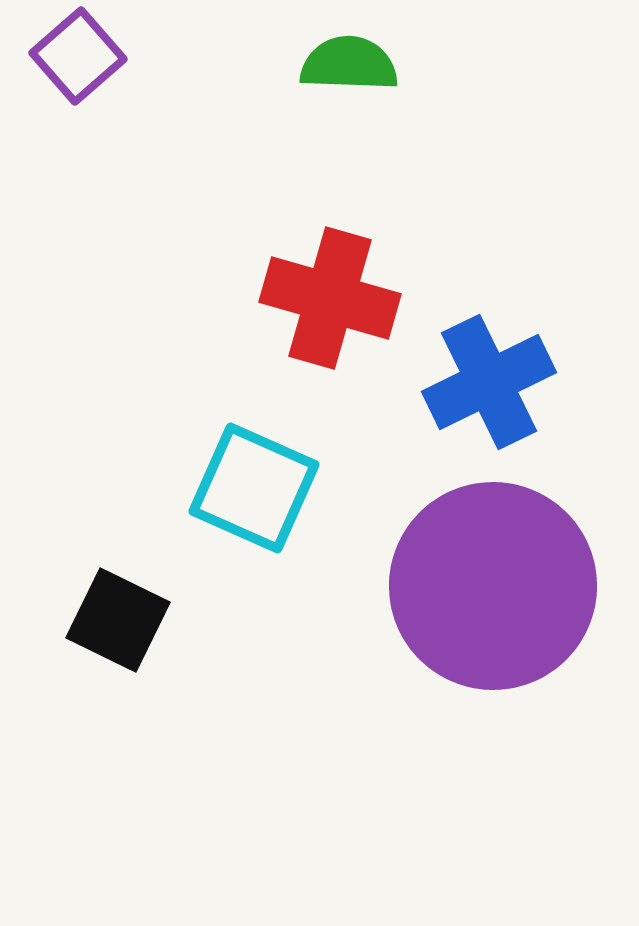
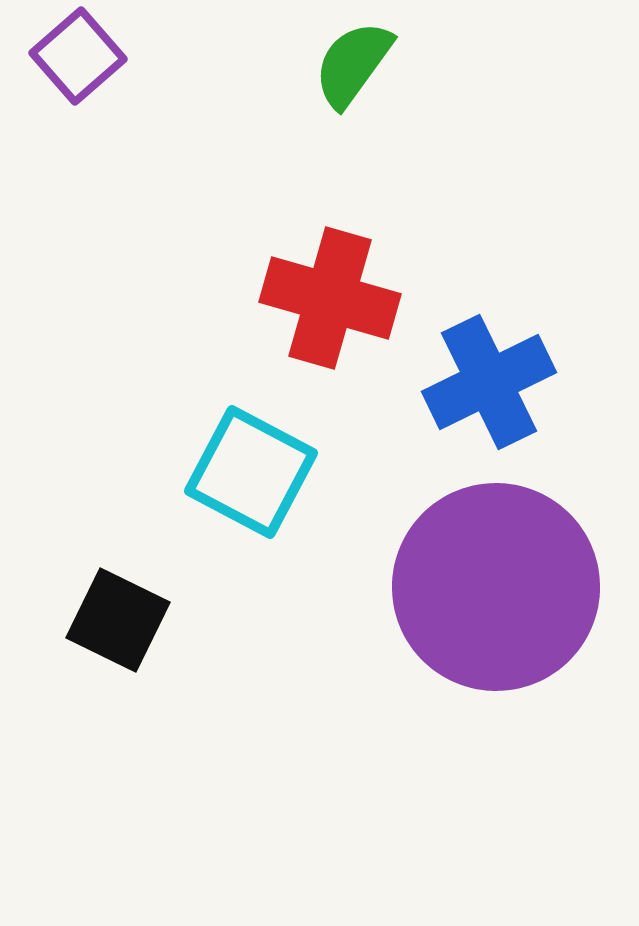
green semicircle: moved 4 px right; rotated 56 degrees counterclockwise
cyan square: moved 3 px left, 16 px up; rotated 4 degrees clockwise
purple circle: moved 3 px right, 1 px down
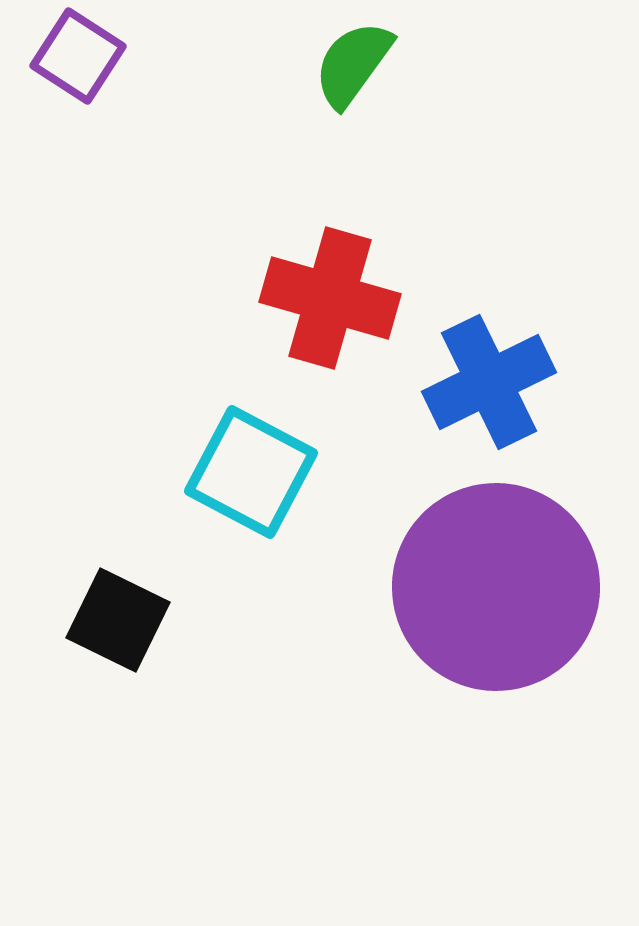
purple square: rotated 16 degrees counterclockwise
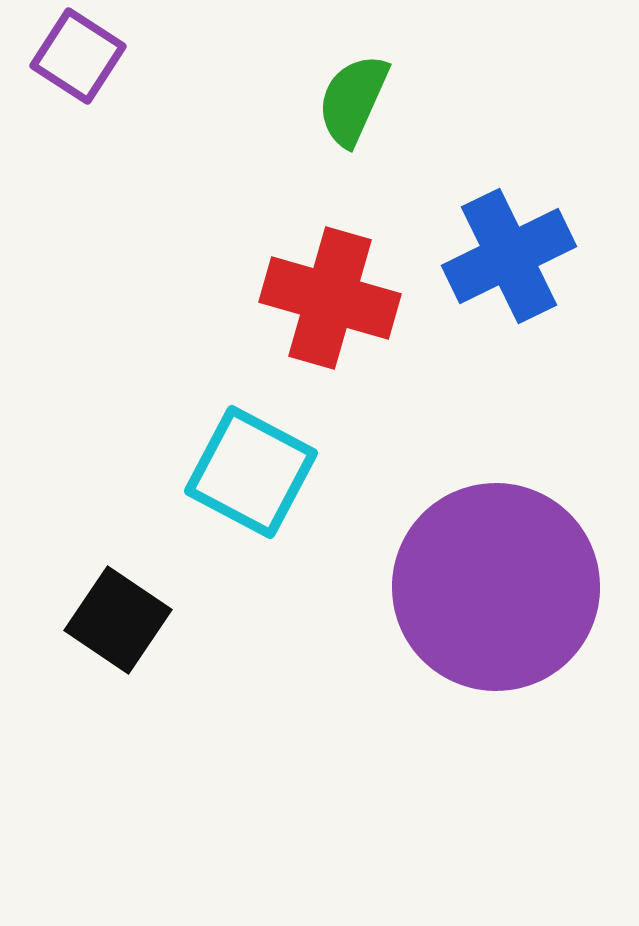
green semicircle: moved 36 px down; rotated 12 degrees counterclockwise
blue cross: moved 20 px right, 126 px up
black square: rotated 8 degrees clockwise
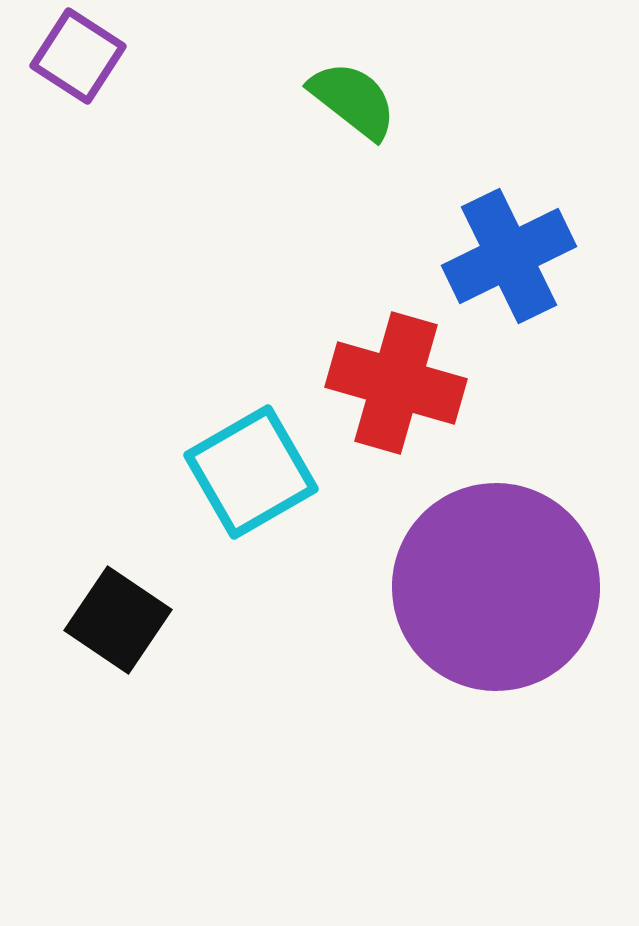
green semicircle: rotated 104 degrees clockwise
red cross: moved 66 px right, 85 px down
cyan square: rotated 32 degrees clockwise
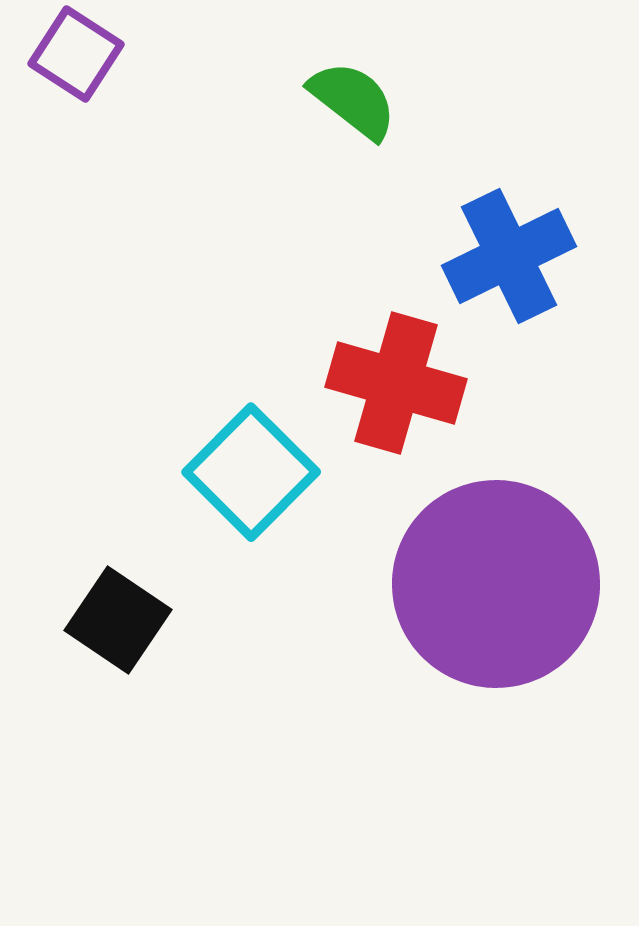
purple square: moved 2 px left, 2 px up
cyan square: rotated 15 degrees counterclockwise
purple circle: moved 3 px up
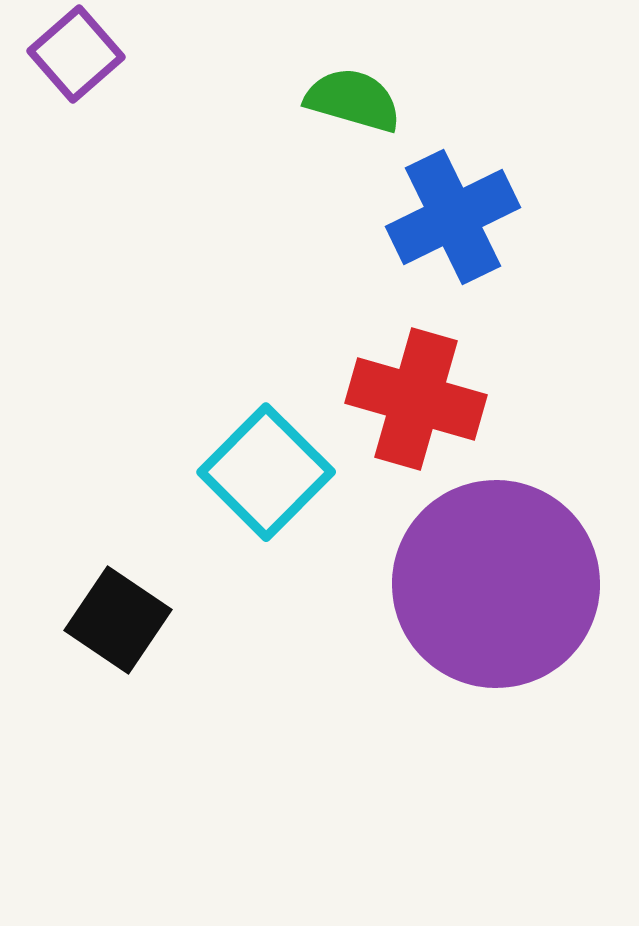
purple square: rotated 16 degrees clockwise
green semicircle: rotated 22 degrees counterclockwise
blue cross: moved 56 px left, 39 px up
red cross: moved 20 px right, 16 px down
cyan square: moved 15 px right
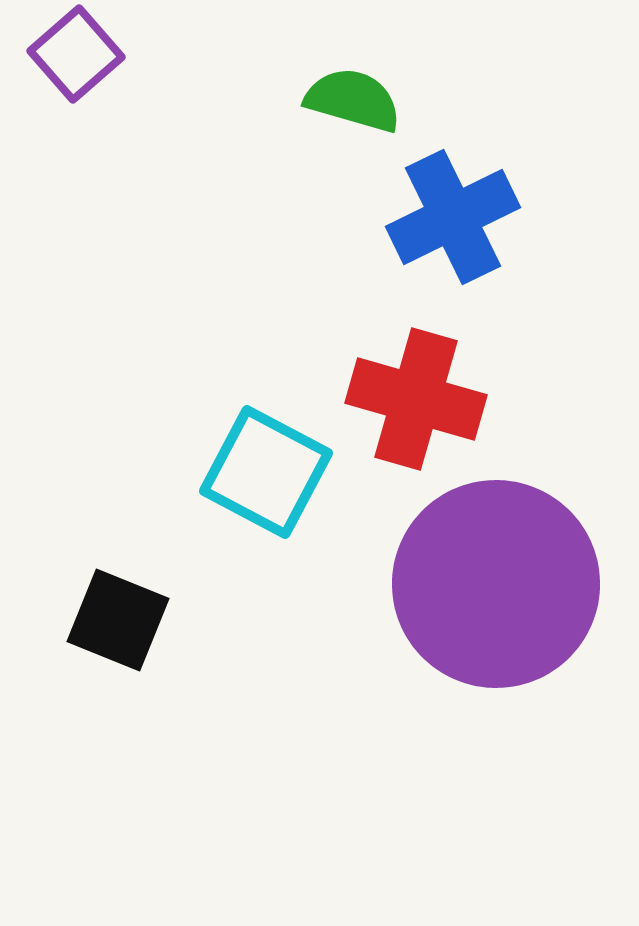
cyan square: rotated 17 degrees counterclockwise
black square: rotated 12 degrees counterclockwise
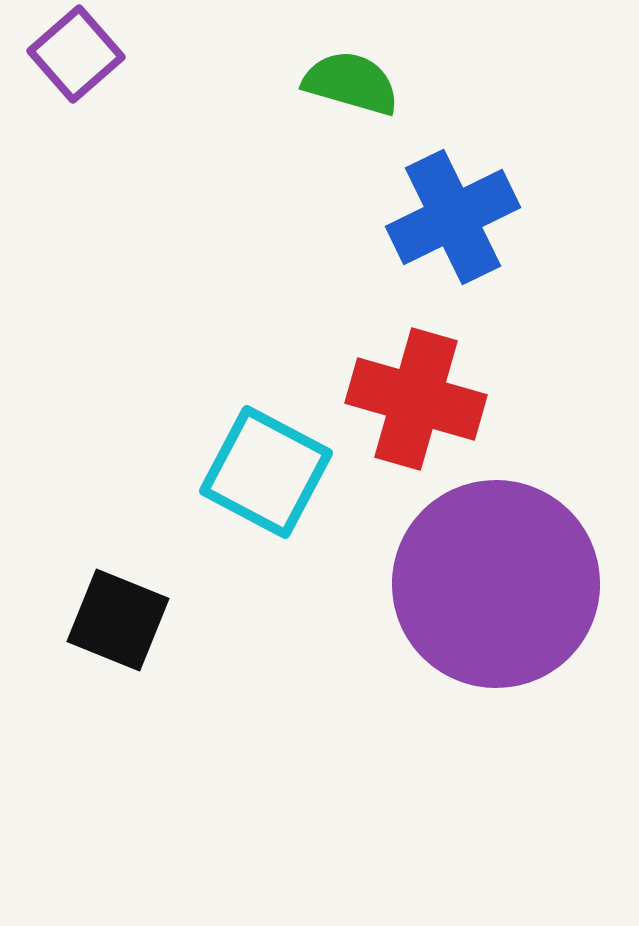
green semicircle: moved 2 px left, 17 px up
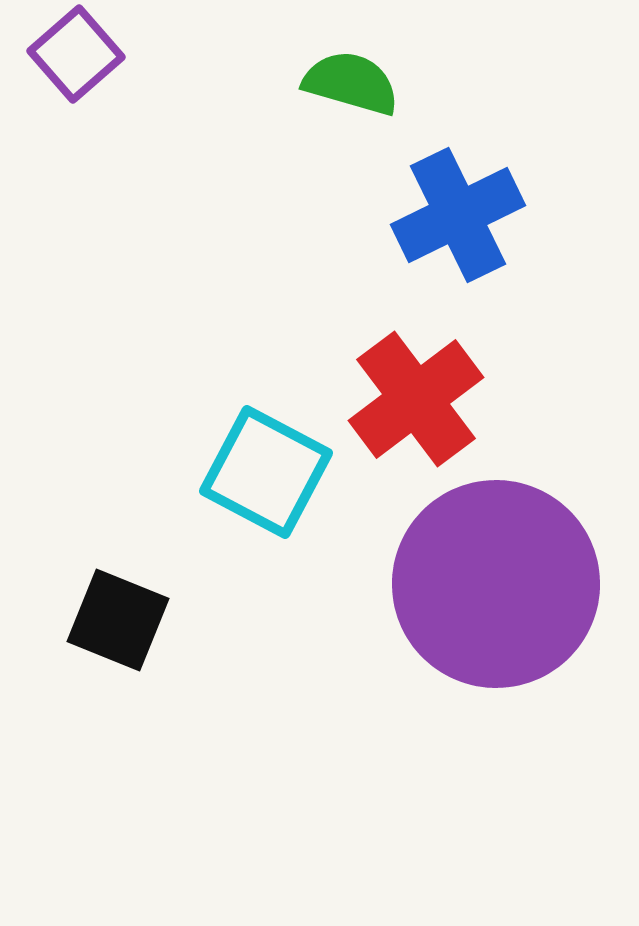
blue cross: moved 5 px right, 2 px up
red cross: rotated 37 degrees clockwise
